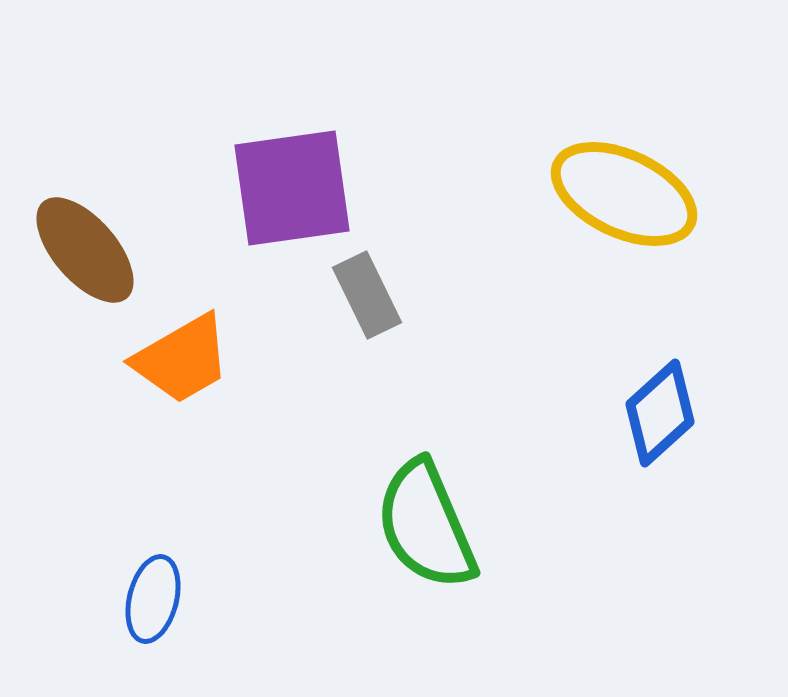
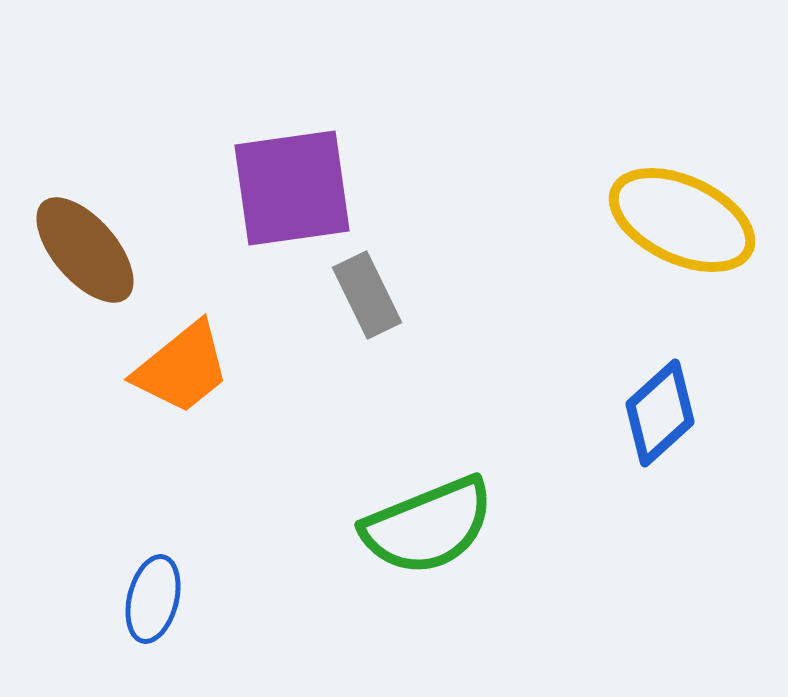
yellow ellipse: moved 58 px right, 26 px down
orange trapezoid: moved 9 px down; rotated 9 degrees counterclockwise
green semicircle: moved 2 px right, 1 px down; rotated 89 degrees counterclockwise
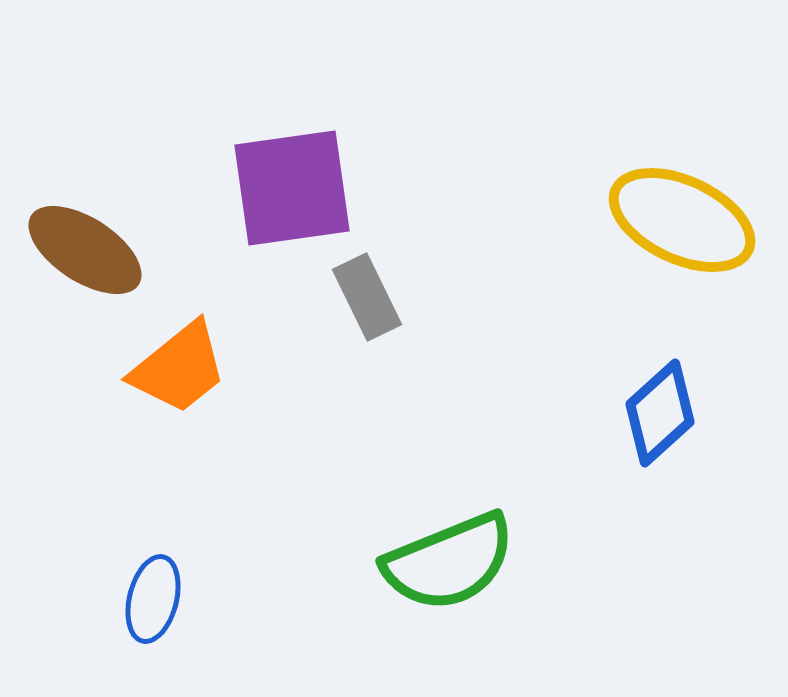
brown ellipse: rotated 16 degrees counterclockwise
gray rectangle: moved 2 px down
orange trapezoid: moved 3 px left
green semicircle: moved 21 px right, 36 px down
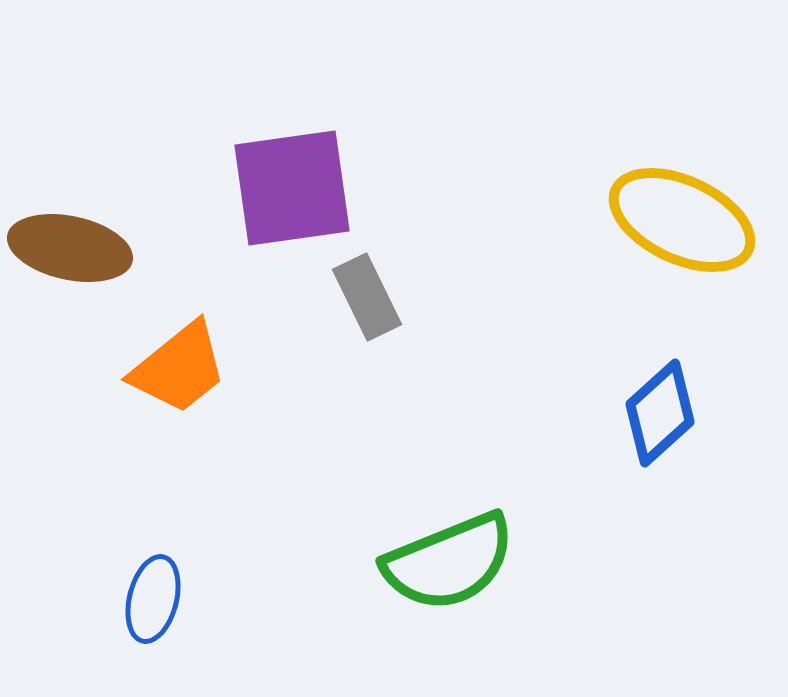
brown ellipse: moved 15 px left, 2 px up; rotated 21 degrees counterclockwise
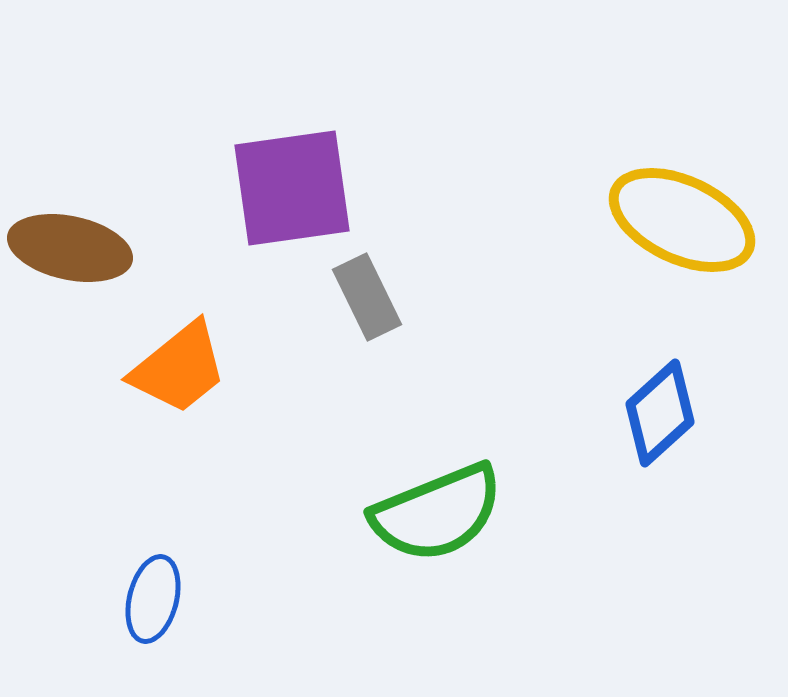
green semicircle: moved 12 px left, 49 px up
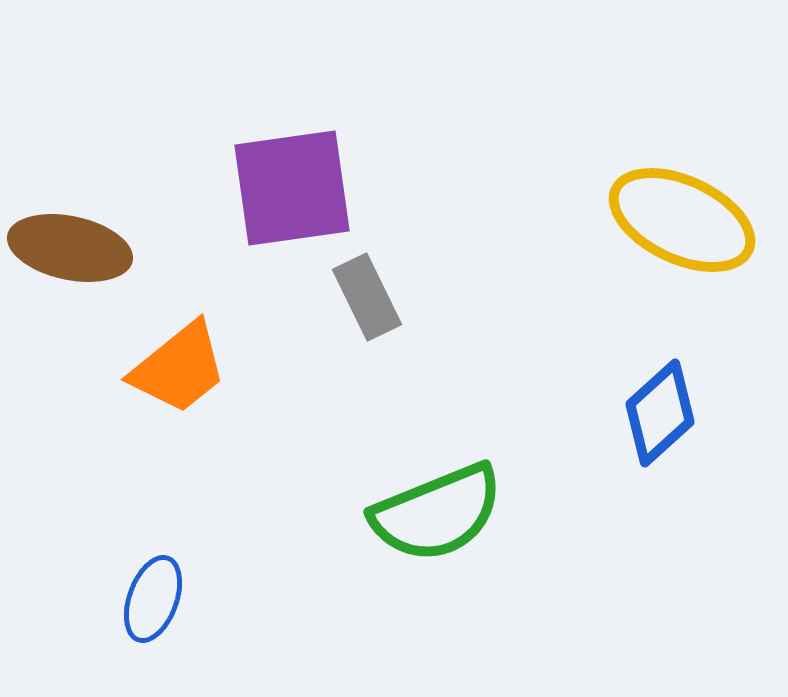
blue ellipse: rotated 6 degrees clockwise
